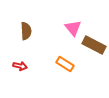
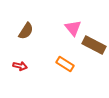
brown semicircle: rotated 36 degrees clockwise
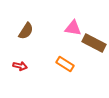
pink triangle: rotated 42 degrees counterclockwise
brown rectangle: moved 2 px up
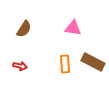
brown semicircle: moved 2 px left, 2 px up
brown rectangle: moved 1 px left, 19 px down
orange rectangle: rotated 54 degrees clockwise
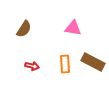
red arrow: moved 12 px right
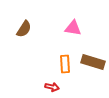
brown rectangle: rotated 10 degrees counterclockwise
red arrow: moved 20 px right, 21 px down
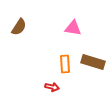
brown semicircle: moved 5 px left, 2 px up
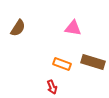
brown semicircle: moved 1 px left, 1 px down
orange rectangle: moved 3 px left; rotated 66 degrees counterclockwise
red arrow: rotated 56 degrees clockwise
